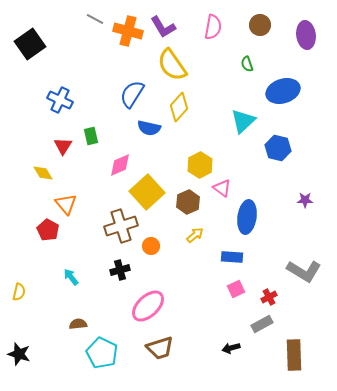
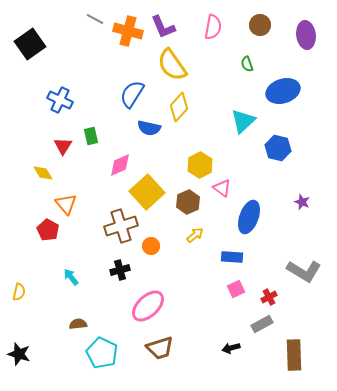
purple L-shape at (163, 27): rotated 8 degrees clockwise
purple star at (305, 200): moved 3 px left, 2 px down; rotated 21 degrees clockwise
blue ellipse at (247, 217): moved 2 px right; rotated 12 degrees clockwise
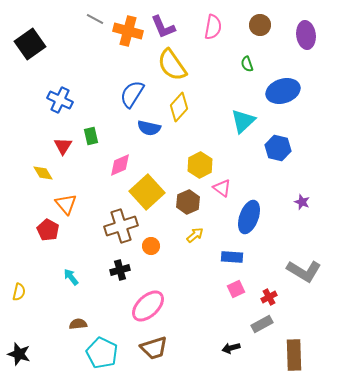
brown trapezoid at (160, 348): moved 6 px left
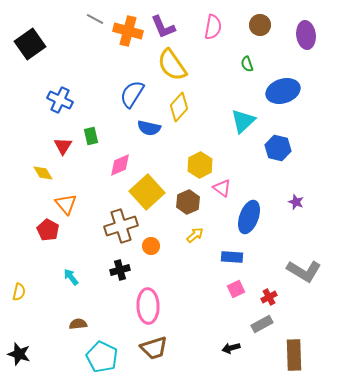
purple star at (302, 202): moved 6 px left
pink ellipse at (148, 306): rotated 48 degrees counterclockwise
cyan pentagon at (102, 353): moved 4 px down
